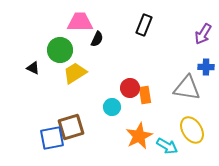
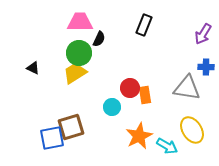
black semicircle: moved 2 px right
green circle: moved 19 px right, 3 px down
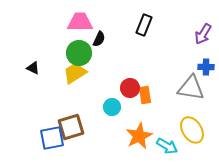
gray triangle: moved 4 px right
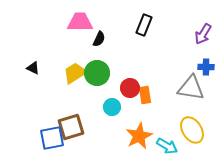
green circle: moved 18 px right, 20 px down
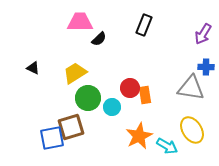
black semicircle: rotated 21 degrees clockwise
green circle: moved 9 px left, 25 px down
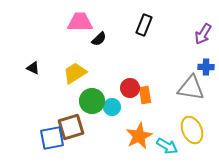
green circle: moved 4 px right, 3 px down
yellow ellipse: rotated 8 degrees clockwise
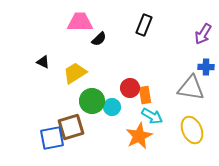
black triangle: moved 10 px right, 6 px up
cyan arrow: moved 15 px left, 30 px up
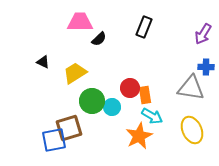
black rectangle: moved 2 px down
brown square: moved 2 px left, 1 px down
blue square: moved 2 px right, 2 px down
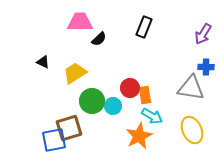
cyan circle: moved 1 px right, 1 px up
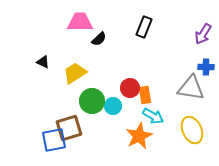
cyan arrow: moved 1 px right
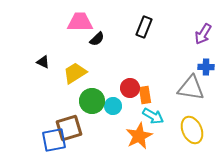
black semicircle: moved 2 px left
